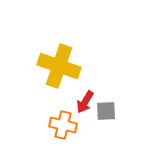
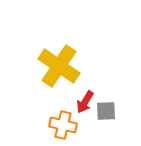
yellow cross: rotated 15 degrees clockwise
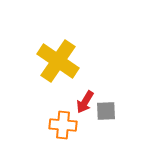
yellow cross: moved 1 px left, 5 px up
orange cross: rotated 8 degrees counterclockwise
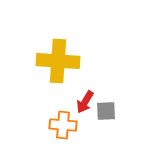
yellow cross: rotated 30 degrees counterclockwise
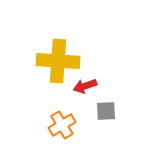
red arrow: moved 16 px up; rotated 40 degrees clockwise
orange cross: moved 1 px left; rotated 36 degrees counterclockwise
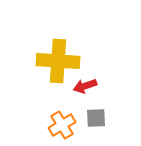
gray square: moved 10 px left, 7 px down
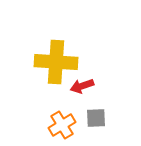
yellow cross: moved 2 px left, 1 px down
red arrow: moved 3 px left
